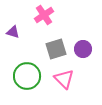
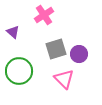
purple triangle: rotated 24 degrees clockwise
purple circle: moved 4 px left, 5 px down
green circle: moved 8 px left, 5 px up
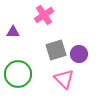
purple triangle: rotated 40 degrees counterclockwise
gray square: moved 1 px down
green circle: moved 1 px left, 3 px down
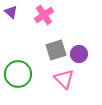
purple triangle: moved 2 px left, 20 px up; rotated 40 degrees clockwise
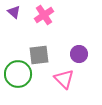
purple triangle: moved 3 px right
gray square: moved 17 px left, 5 px down; rotated 10 degrees clockwise
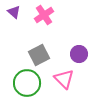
gray square: rotated 20 degrees counterclockwise
green circle: moved 9 px right, 9 px down
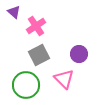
pink cross: moved 8 px left, 11 px down
green circle: moved 1 px left, 2 px down
